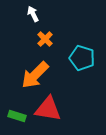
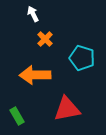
orange arrow: rotated 44 degrees clockwise
red triangle: moved 19 px right; rotated 20 degrees counterclockwise
green rectangle: rotated 42 degrees clockwise
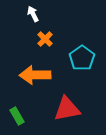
cyan pentagon: rotated 20 degrees clockwise
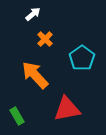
white arrow: rotated 77 degrees clockwise
orange arrow: rotated 48 degrees clockwise
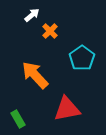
white arrow: moved 1 px left, 1 px down
orange cross: moved 5 px right, 8 px up
green rectangle: moved 1 px right, 3 px down
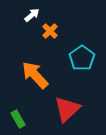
red triangle: rotated 32 degrees counterclockwise
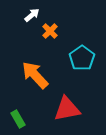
red triangle: rotated 32 degrees clockwise
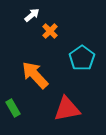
green rectangle: moved 5 px left, 11 px up
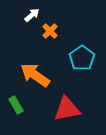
orange arrow: rotated 12 degrees counterclockwise
green rectangle: moved 3 px right, 3 px up
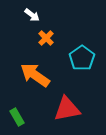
white arrow: rotated 77 degrees clockwise
orange cross: moved 4 px left, 7 px down
green rectangle: moved 1 px right, 12 px down
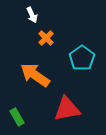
white arrow: rotated 28 degrees clockwise
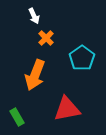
white arrow: moved 2 px right, 1 px down
orange arrow: rotated 104 degrees counterclockwise
